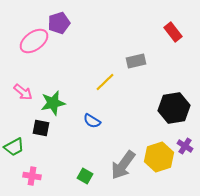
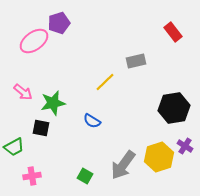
pink cross: rotated 18 degrees counterclockwise
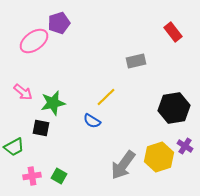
yellow line: moved 1 px right, 15 px down
green square: moved 26 px left
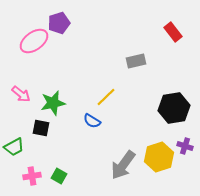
pink arrow: moved 2 px left, 2 px down
purple cross: rotated 14 degrees counterclockwise
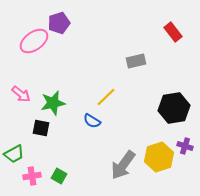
green trapezoid: moved 7 px down
